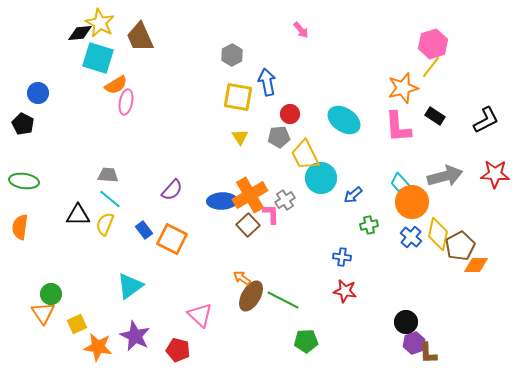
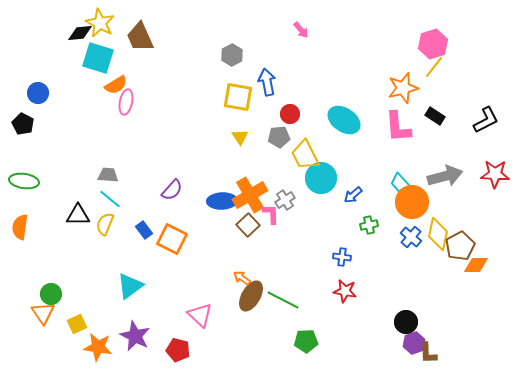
yellow line at (431, 67): moved 3 px right
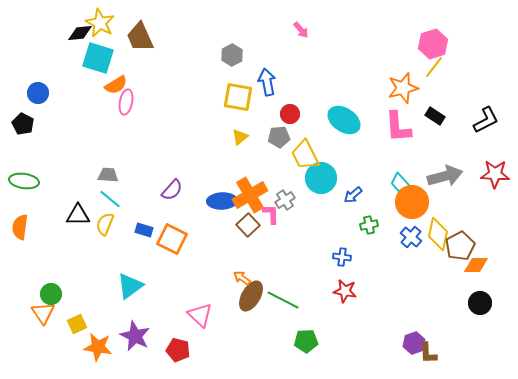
yellow triangle at (240, 137): rotated 24 degrees clockwise
blue rectangle at (144, 230): rotated 36 degrees counterclockwise
black circle at (406, 322): moved 74 px right, 19 px up
